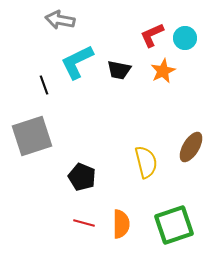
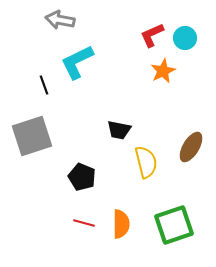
black trapezoid: moved 60 px down
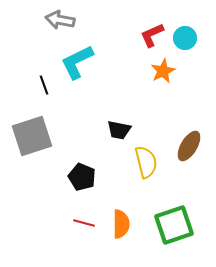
brown ellipse: moved 2 px left, 1 px up
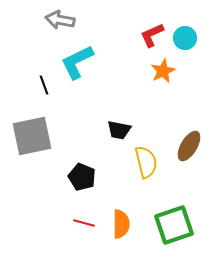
gray square: rotated 6 degrees clockwise
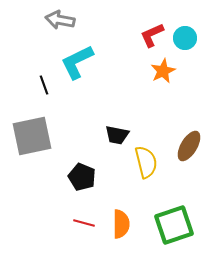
black trapezoid: moved 2 px left, 5 px down
